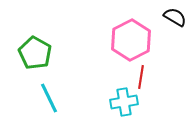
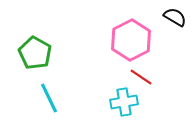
red line: rotated 65 degrees counterclockwise
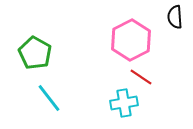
black semicircle: rotated 125 degrees counterclockwise
cyan line: rotated 12 degrees counterclockwise
cyan cross: moved 1 px down
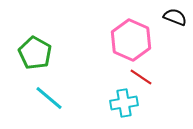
black semicircle: rotated 115 degrees clockwise
pink hexagon: rotated 9 degrees counterclockwise
cyan line: rotated 12 degrees counterclockwise
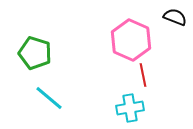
green pentagon: rotated 12 degrees counterclockwise
red line: moved 2 px right, 2 px up; rotated 45 degrees clockwise
cyan cross: moved 6 px right, 5 px down
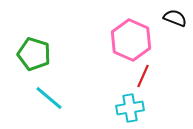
black semicircle: moved 1 px down
green pentagon: moved 1 px left, 1 px down
red line: moved 1 px down; rotated 35 degrees clockwise
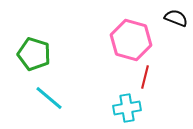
black semicircle: moved 1 px right
pink hexagon: rotated 9 degrees counterclockwise
red line: moved 2 px right, 1 px down; rotated 10 degrees counterclockwise
cyan cross: moved 3 px left
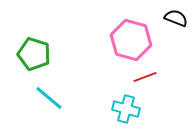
red line: rotated 55 degrees clockwise
cyan cross: moved 1 px left, 1 px down; rotated 24 degrees clockwise
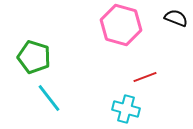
pink hexagon: moved 10 px left, 15 px up
green pentagon: moved 3 px down
cyan line: rotated 12 degrees clockwise
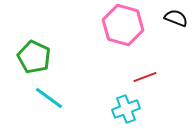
pink hexagon: moved 2 px right
green pentagon: rotated 8 degrees clockwise
cyan line: rotated 16 degrees counterclockwise
cyan cross: rotated 36 degrees counterclockwise
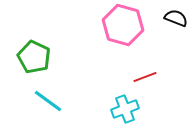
cyan line: moved 1 px left, 3 px down
cyan cross: moved 1 px left
